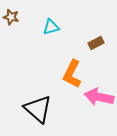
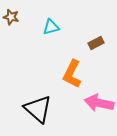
pink arrow: moved 6 px down
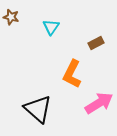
cyan triangle: rotated 42 degrees counterclockwise
pink arrow: rotated 136 degrees clockwise
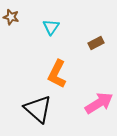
orange L-shape: moved 15 px left
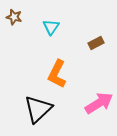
brown star: moved 3 px right
black triangle: rotated 36 degrees clockwise
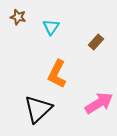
brown star: moved 4 px right
brown rectangle: moved 1 px up; rotated 21 degrees counterclockwise
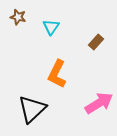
black triangle: moved 6 px left
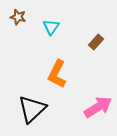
pink arrow: moved 1 px left, 4 px down
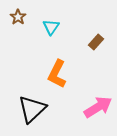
brown star: rotated 21 degrees clockwise
